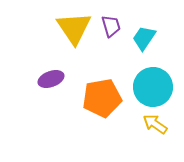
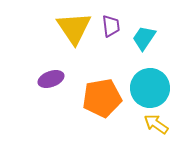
purple trapezoid: rotated 10 degrees clockwise
cyan circle: moved 3 px left, 1 px down
yellow arrow: moved 1 px right
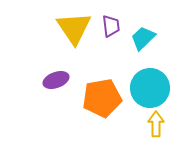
cyan trapezoid: moved 1 px left; rotated 12 degrees clockwise
purple ellipse: moved 5 px right, 1 px down
yellow arrow: rotated 55 degrees clockwise
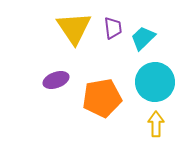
purple trapezoid: moved 2 px right, 2 px down
cyan circle: moved 5 px right, 6 px up
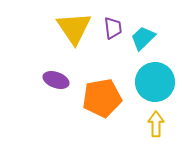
purple ellipse: rotated 40 degrees clockwise
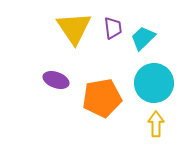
cyan circle: moved 1 px left, 1 px down
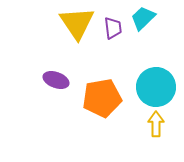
yellow triangle: moved 3 px right, 5 px up
cyan trapezoid: moved 20 px up
cyan circle: moved 2 px right, 4 px down
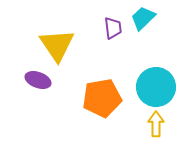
yellow triangle: moved 20 px left, 22 px down
purple ellipse: moved 18 px left
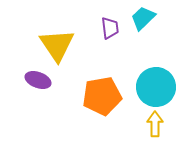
purple trapezoid: moved 3 px left
orange pentagon: moved 2 px up
yellow arrow: moved 1 px left
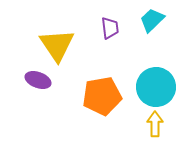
cyan trapezoid: moved 9 px right, 2 px down
